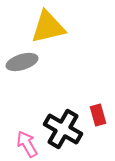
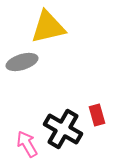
red rectangle: moved 1 px left
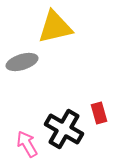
yellow triangle: moved 7 px right
red rectangle: moved 2 px right, 2 px up
black cross: moved 1 px right
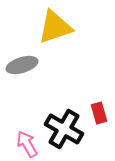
yellow triangle: rotated 6 degrees counterclockwise
gray ellipse: moved 3 px down
